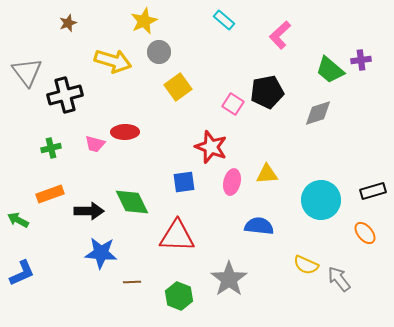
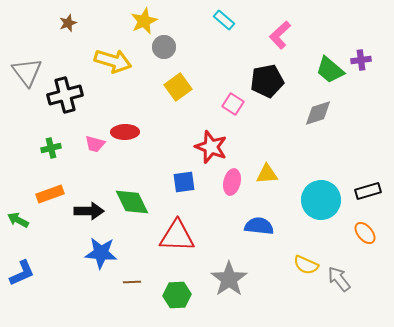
gray circle: moved 5 px right, 5 px up
black pentagon: moved 11 px up
black rectangle: moved 5 px left
green hexagon: moved 2 px left, 1 px up; rotated 24 degrees counterclockwise
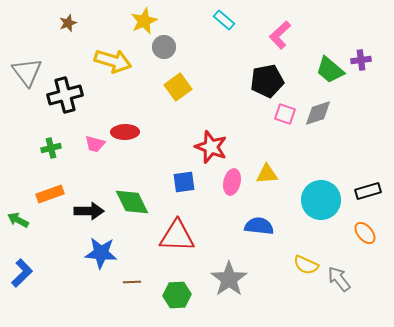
pink square: moved 52 px right, 10 px down; rotated 15 degrees counterclockwise
blue L-shape: rotated 20 degrees counterclockwise
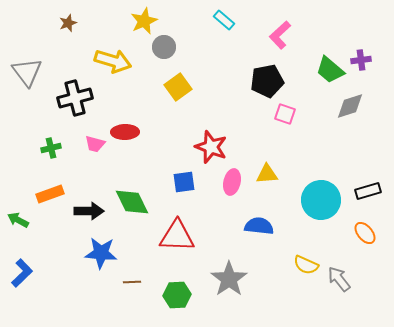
black cross: moved 10 px right, 3 px down
gray diamond: moved 32 px right, 7 px up
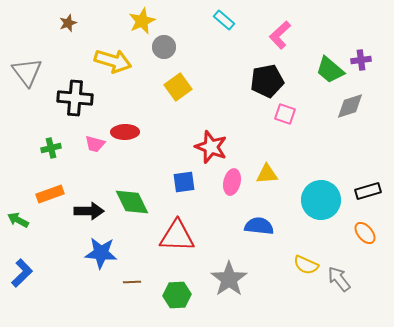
yellow star: moved 2 px left
black cross: rotated 20 degrees clockwise
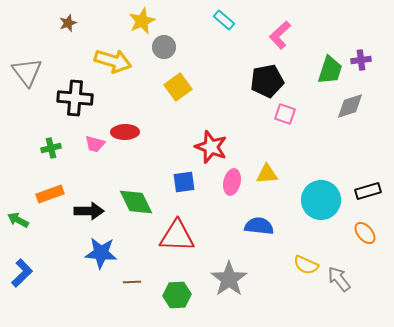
green trapezoid: rotated 112 degrees counterclockwise
green diamond: moved 4 px right
